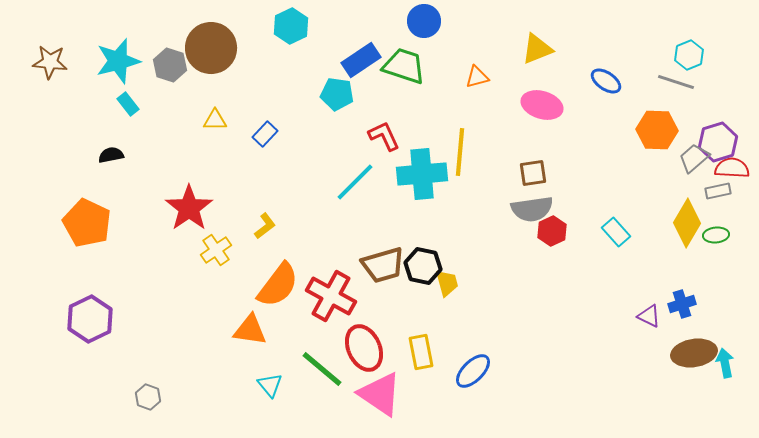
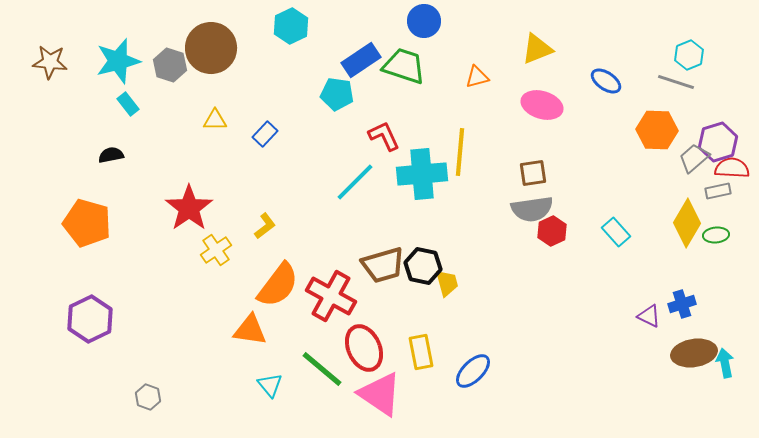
orange pentagon at (87, 223): rotated 9 degrees counterclockwise
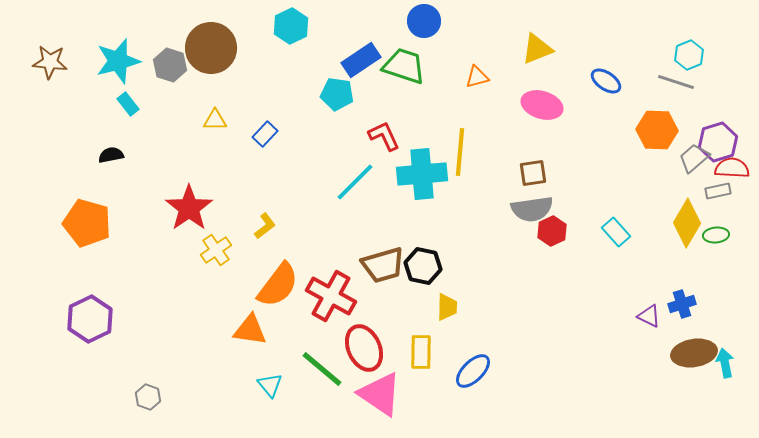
yellow trapezoid at (447, 283): moved 24 px down; rotated 16 degrees clockwise
yellow rectangle at (421, 352): rotated 12 degrees clockwise
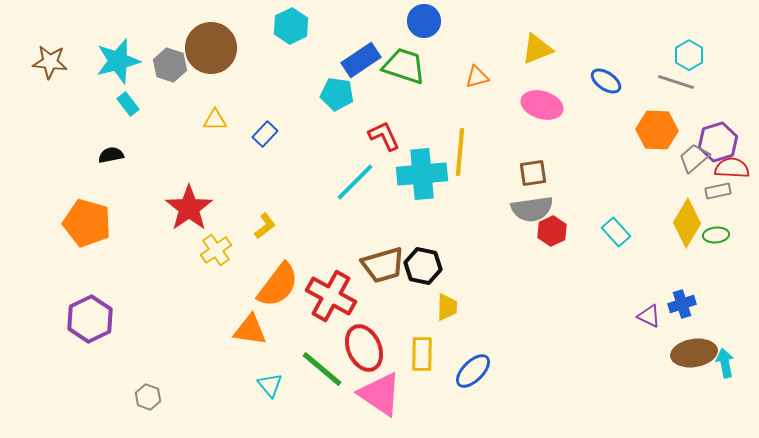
cyan hexagon at (689, 55): rotated 8 degrees counterclockwise
yellow rectangle at (421, 352): moved 1 px right, 2 px down
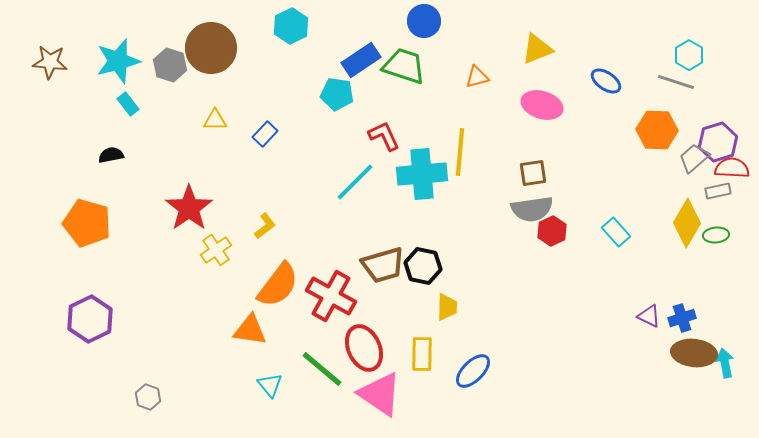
blue cross at (682, 304): moved 14 px down
brown ellipse at (694, 353): rotated 15 degrees clockwise
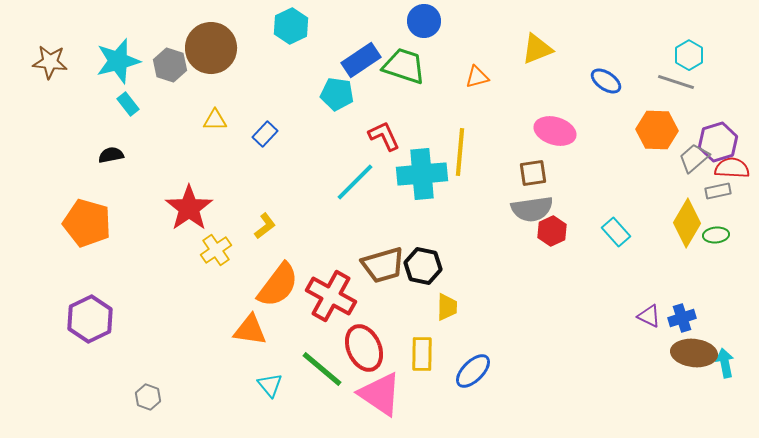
pink ellipse at (542, 105): moved 13 px right, 26 px down
